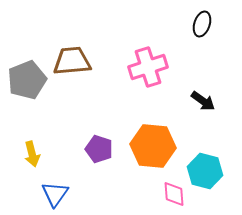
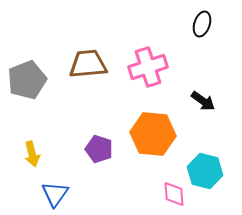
brown trapezoid: moved 16 px right, 3 px down
orange hexagon: moved 12 px up
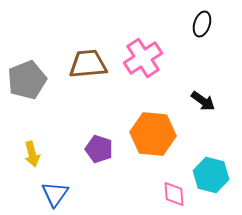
pink cross: moved 5 px left, 9 px up; rotated 15 degrees counterclockwise
cyan hexagon: moved 6 px right, 4 px down
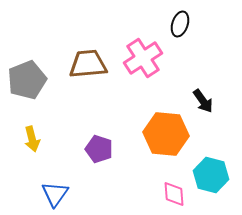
black ellipse: moved 22 px left
black arrow: rotated 20 degrees clockwise
orange hexagon: moved 13 px right
yellow arrow: moved 15 px up
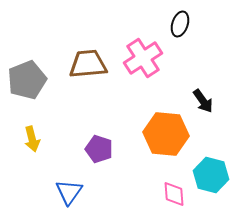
blue triangle: moved 14 px right, 2 px up
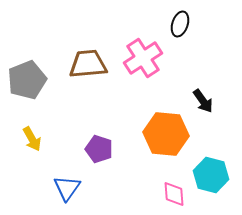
yellow arrow: rotated 15 degrees counterclockwise
blue triangle: moved 2 px left, 4 px up
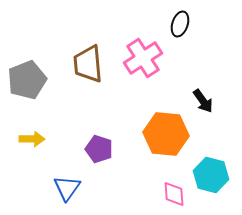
brown trapezoid: rotated 90 degrees counterclockwise
yellow arrow: rotated 60 degrees counterclockwise
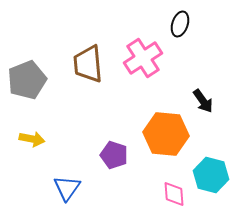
yellow arrow: rotated 10 degrees clockwise
purple pentagon: moved 15 px right, 6 px down
